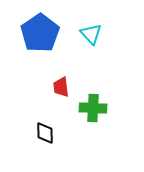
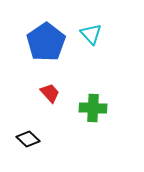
blue pentagon: moved 6 px right, 9 px down
red trapezoid: moved 11 px left, 6 px down; rotated 145 degrees clockwise
black diamond: moved 17 px left, 6 px down; rotated 45 degrees counterclockwise
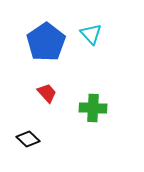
red trapezoid: moved 3 px left
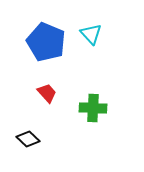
blue pentagon: rotated 15 degrees counterclockwise
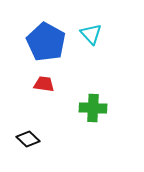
blue pentagon: rotated 6 degrees clockwise
red trapezoid: moved 3 px left, 9 px up; rotated 40 degrees counterclockwise
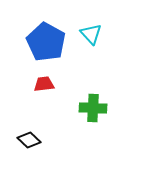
red trapezoid: rotated 15 degrees counterclockwise
black diamond: moved 1 px right, 1 px down
